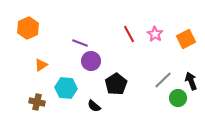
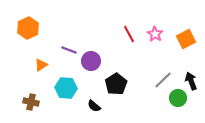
purple line: moved 11 px left, 7 px down
brown cross: moved 6 px left
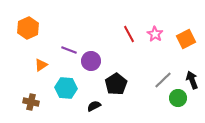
black arrow: moved 1 px right, 1 px up
black semicircle: rotated 112 degrees clockwise
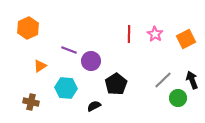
red line: rotated 30 degrees clockwise
orange triangle: moved 1 px left, 1 px down
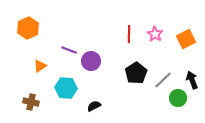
black pentagon: moved 20 px right, 11 px up
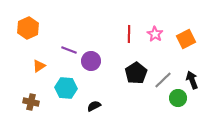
orange triangle: moved 1 px left
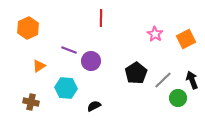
red line: moved 28 px left, 16 px up
